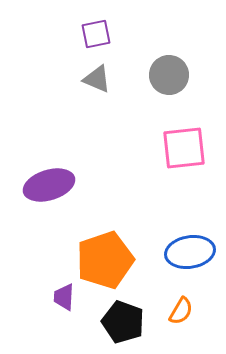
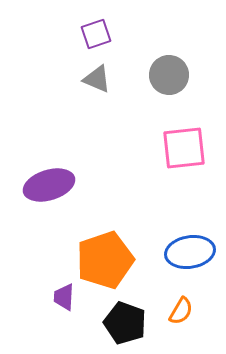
purple square: rotated 8 degrees counterclockwise
black pentagon: moved 2 px right, 1 px down
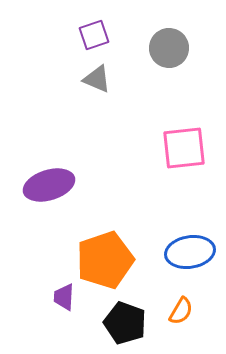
purple square: moved 2 px left, 1 px down
gray circle: moved 27 px up
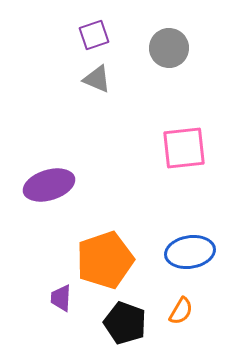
purple trapezoid: moved 3 px left, 1 px down
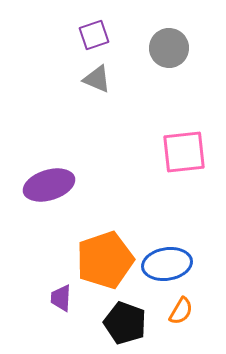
pink square: moved 4 px down
blue ellipse: moved 23 px left, 12 px down
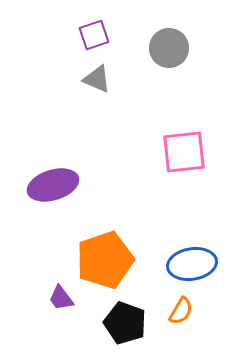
purple ellipse: moved 4 px right
blue ellipse: moved 25 px right
purple trapezoid: rotated 40 degrees counterclockwise
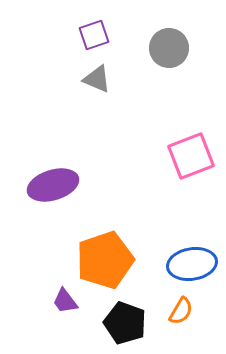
pink square: moved 7 px right, 4 px down; rotated 15 degrees counterclockwise
purple trapezoid: moved 4 px right, 3 px down
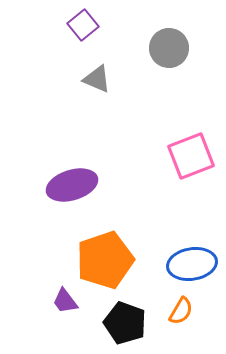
purple square: moved 11 px left, 10 px up; rotated 20 degrees counterclockwise
purple ellipse: moved 19 px right
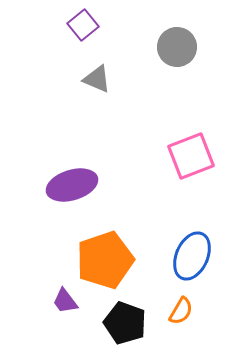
gray circle: moved 8 px right, 1 px up
blue ellipse: moved 8 px up; rotated 57 degrees counterclockwise
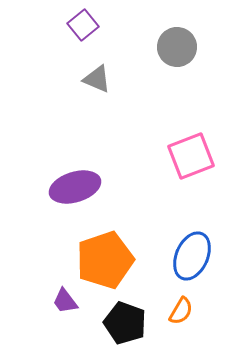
purple ellipse: moved 3 px right, 2 px down
